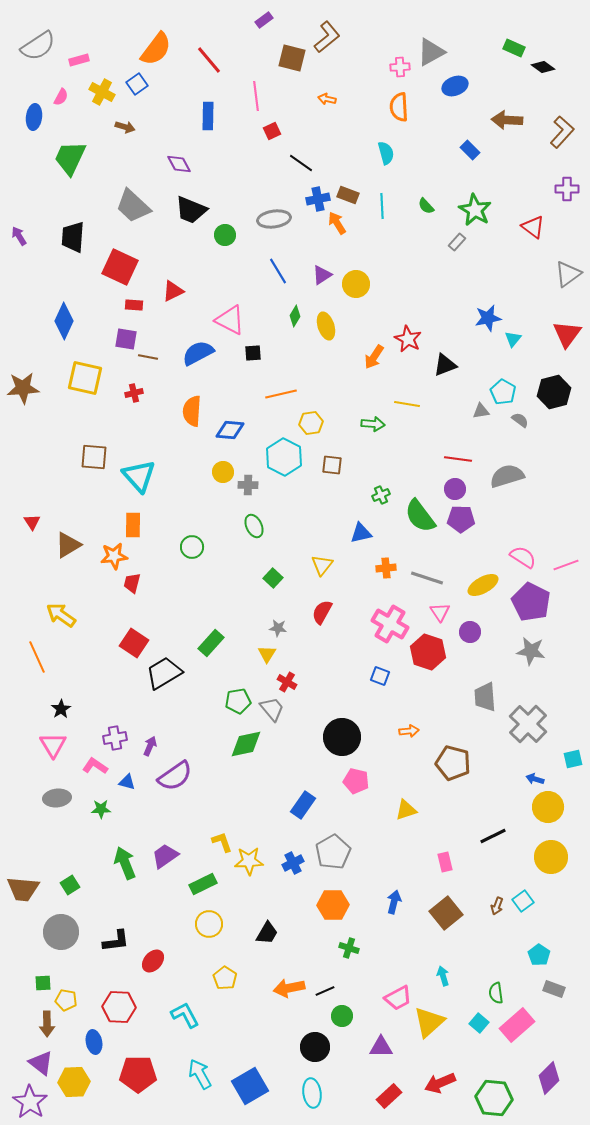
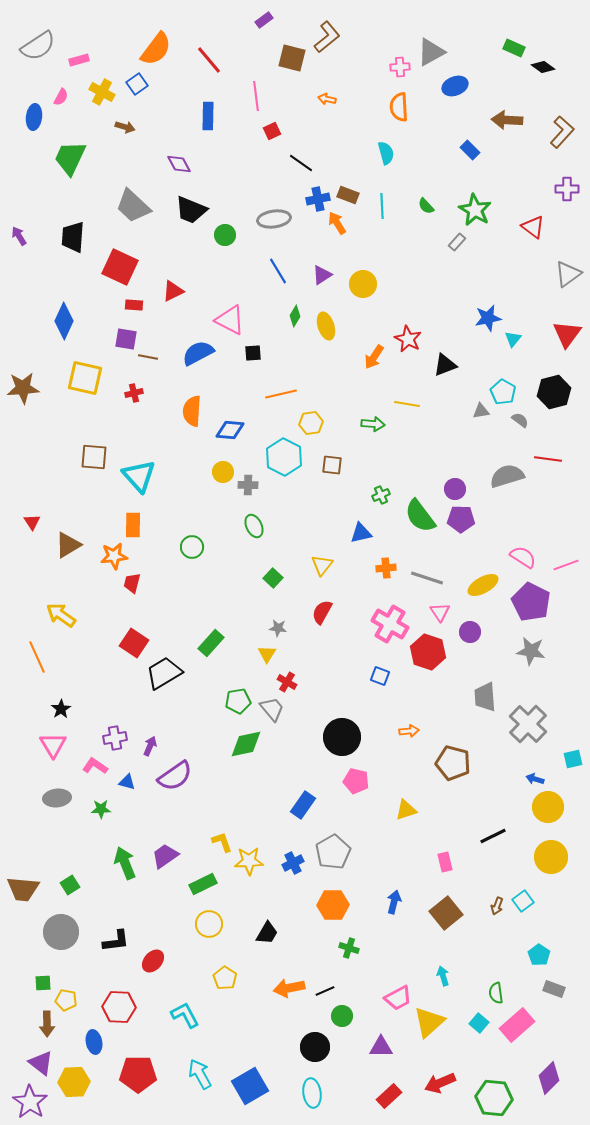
yellow circle at (356, 284): moved 7 px right
red line at (458, 459): moved 90 px right
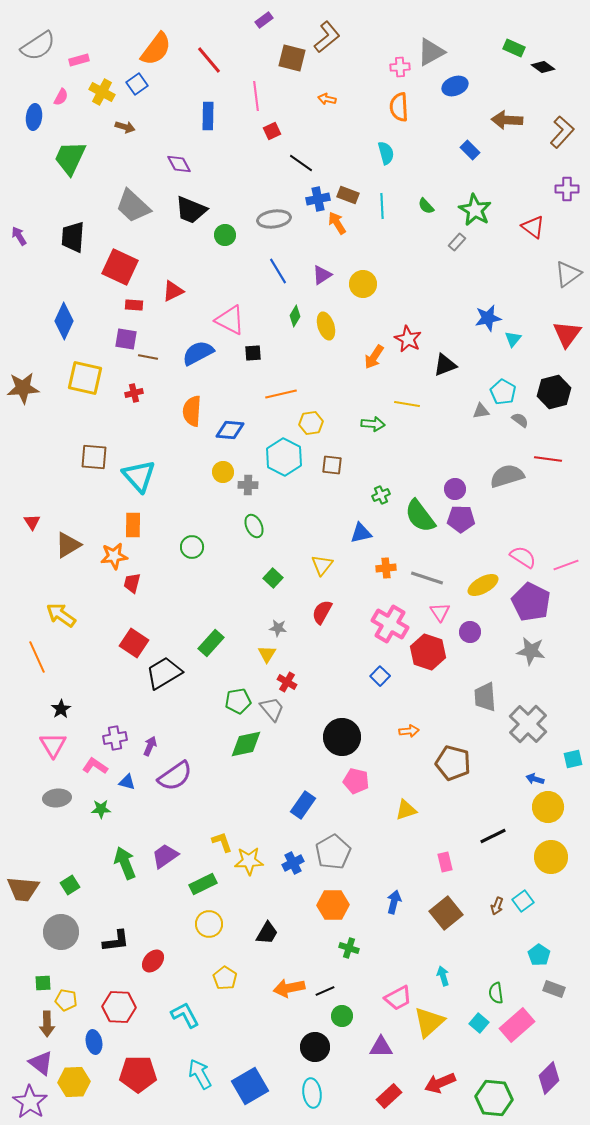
blue square at (380, 676): rotated 24 degrees clockwise
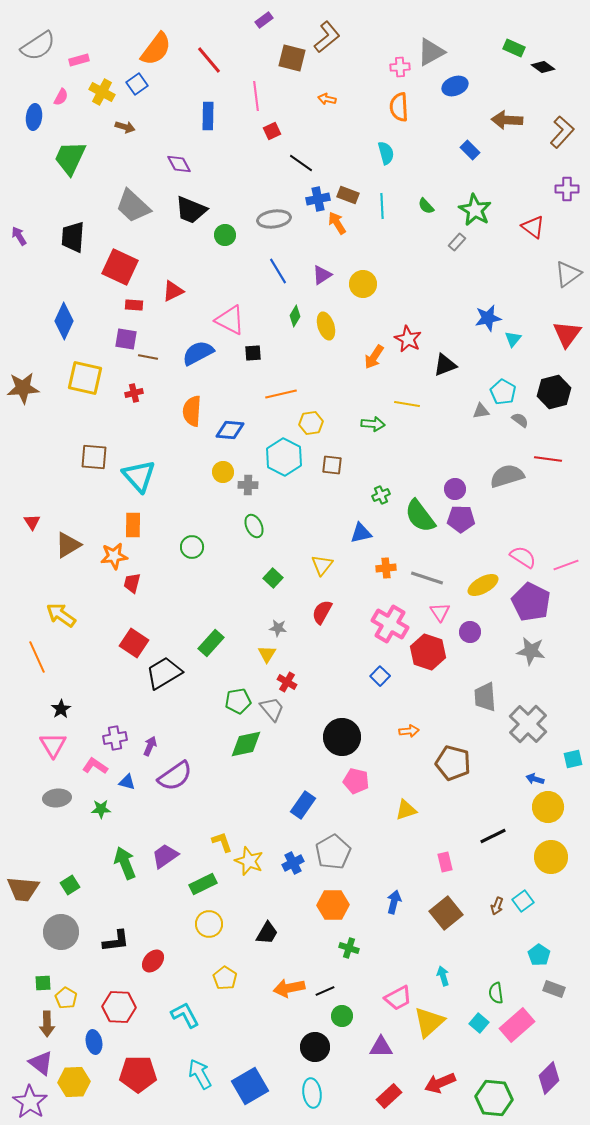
yellow star at (249, 861): rotated 24 degrees clockwise
yellow pentagon at (66, 1000): moved 2 px up; rotated 20 degrees clockwise
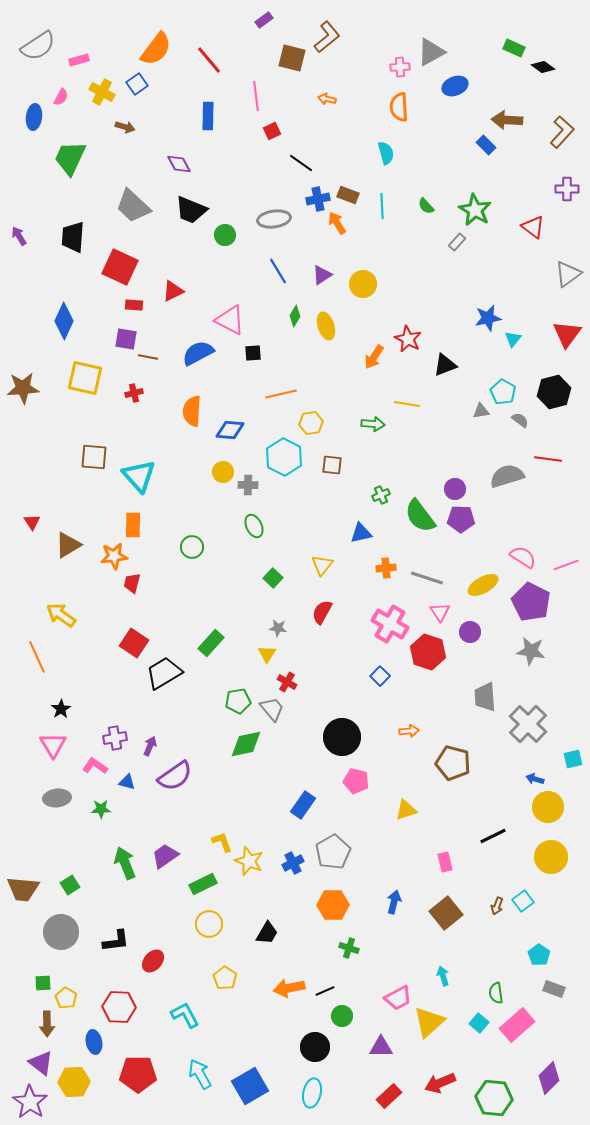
blue rectangle at (470, 150): moved 16 px right, 5 px up
cyan ellipse at (312, 1093): rotated 20 degrees clockwise
